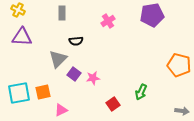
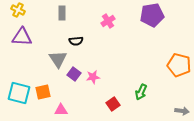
gray triangle: rotated 18 degrees counterclockwise
pink star: moved 1 px up
cyan square: rotated 25 degrees clockwise
pink triangle: rotated 24 degrees clockwise
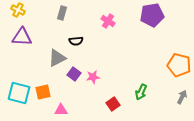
gray rectangle: rotated 16 degrees clockwise
pink cross: rotated 24 degrees counterclockwise
gray triangle: moved 1 px left, 1 px up; rotated 36 degrees clockwise
gray arrow: moved 14 px up; rotated 72 degrees counterclockwise
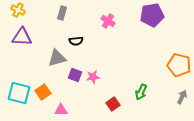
gray triangle: rotated 12 degrees clockwise
purple square: moved 1 px right, 1 px down; rotated 16 degrees counterclockwise
orange square: rotated 21 degrees counterclockwise
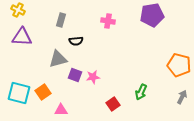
gray rectangle: moved 1 px left, 7 px down
pink cross: rotated 24 degrees counterclockwise
gray triangle: moved 1 px right, 1 px down
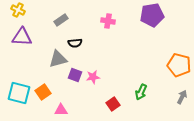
gray rectangle: rotated 40 degrees clockwise
black semicircle: moved 1 px left, 2 px down
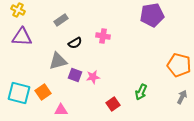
pink cross: moved 5 px left, 15 px down
black semicircle: rotated 24 degrees counterclockwise
gray triangle: moved 2 px down
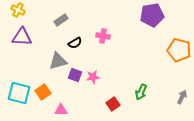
orange pentagon: moved 15 px up
